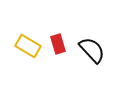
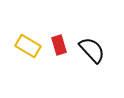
red rectangle: moved 1 px right, 1 px down
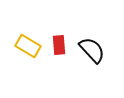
red rectangle: rotated 12 degrees clockwise
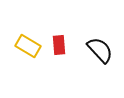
black semicircle: moved 8 px right
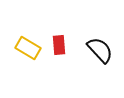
yellow rectangle: moved 2 px down
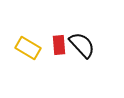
black semicircle: moved 18 px left, 5 px up
